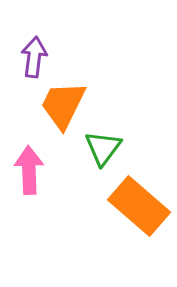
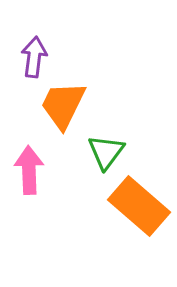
green triangle: moved 3 px right, 4 px down
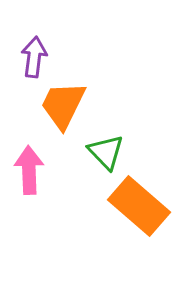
green triangle: rotated 21 degrees counterclockwise
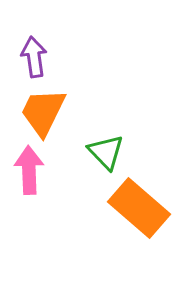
purple arrow: rotated 15 degrees counterclockwise
orange trapezoid: moved 20 px left, 7 px down
orange rectangle: moved 2 px down
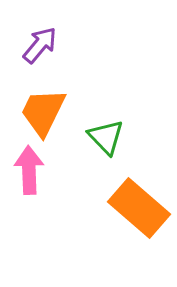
purple arrow: moved 6 px right, 12 px up; rotated 48 degrees clockwise
green triangle: moved 15 px up
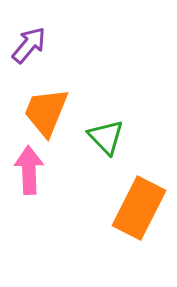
purple arrow: moved 11 px left
orange trapezoid: moved 3 px right; rotated 4 degrees counterclockwise
orange rectangle: rotated 76 degrees clockwise
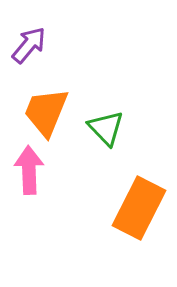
green triangle: moved 9 px up
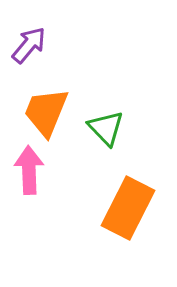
orange rectangle: moved 11 px left
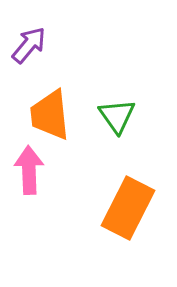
orange trapezoid: moved 4 px right, 3 px down; rotated 28 degrees counterclockwise
green triangle: moved 11 px right, 12 px up; rotated 9 degrees clockwise
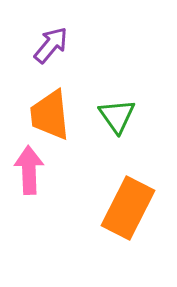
purple arrow: moved 22 px right
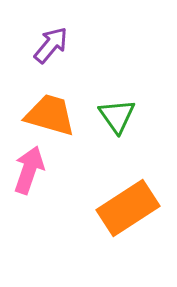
orange trapezoid: rotated 112 degrees clockwise
pink arrow: rotated 21 degrees clockwise
orange rectangle: rotated 30 degrees clockwise
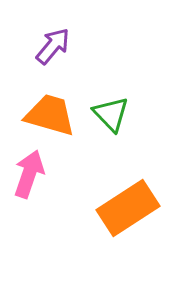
purple arrow: moved 2 px right, 1 px down
green triangle: moved 6 px left, 2 px up; rotated 9 degrees counterclockwise
pink arrow: moved 4 px down
